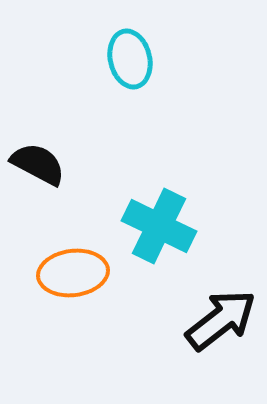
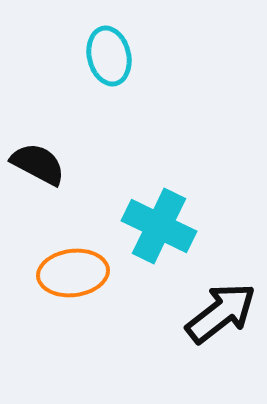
cyan ellipse: moved 21 px left, 3 px up
black arrow: moved 7 px up
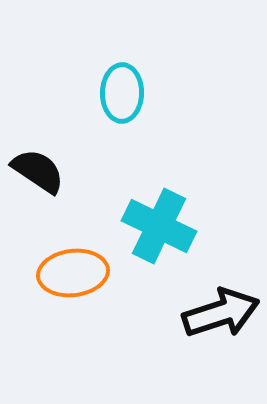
cyan ellipse: moved 13 px right, 37 px down; rotated 14 degrees clockwise
black semicircle: moved 7 px down; rotated 6 degrees clockwise
black arrow: rotated 20 degrees clockwise
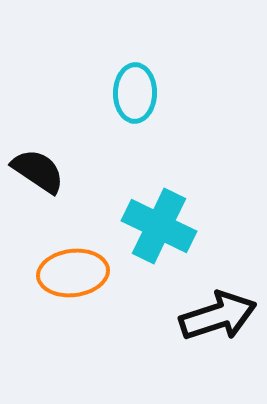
cyan ellipse: moved 13 px right
black arrow: moved 3 px left, 3 px down
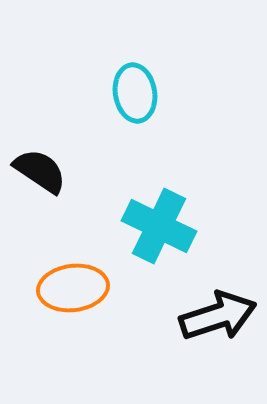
cyan ellipse: rotated 10 degrees counterclockwise
black semicircle: moved 2 px right
orange ellipse: moved 15 px down
